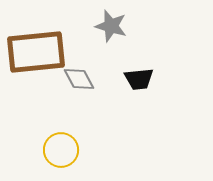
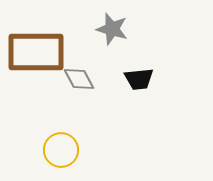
gray star: moved 1 px right, 3 px down
brown rectangle: rotated 6 degrees clockwise
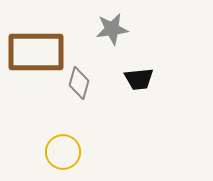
gray star: rotated 24 degrees counterclockwise
gray diamond: moved 4 px down; rotated 44 degrees clockwise
yellow circle: moved 2 px right, 2 px down
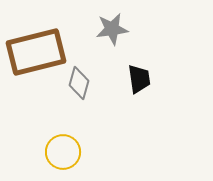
brown rectangle: rotated 14 degrees counterclockwise
black trapezoid: rotated 92 degrees counterclockwise
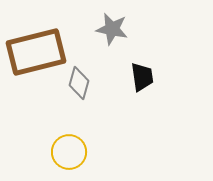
gray star: rotated 20 degrees clockwise
black trapezoid: moved 3 px right, 2 px up
yellow circle: moved 6 px right
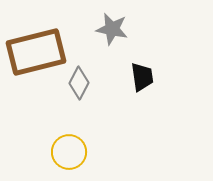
gray diamond: rotated 12 degrees clockwise
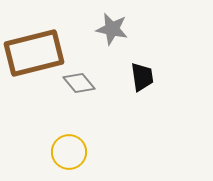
brown rectangle: moved 2 px left, 1 px down
gray diamond: rotated 68 degrees counterclockwise
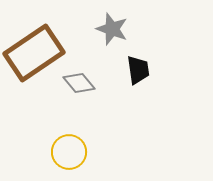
gray star: rotated 8 degrees clockwise
brown rectangle: rotated 20 degrees counterclockwise
black trapezoid: moved 4 px left, 7 px up
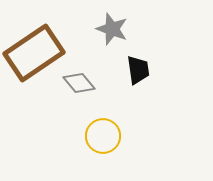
yellow circle: moved 34 px right, 16 px up
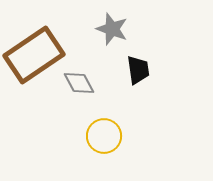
brown rectangle: moved 2 px down
gray diamond: rotated 12 degrees clockwise
yellow circle: moved 1 px right
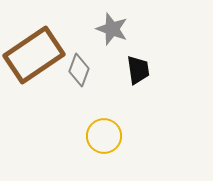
gray diamond: moved 13 px up; rotated 48 degrees clockwise
